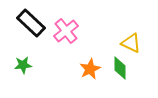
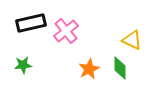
black rectangle: rotated 56 degrees counterclockwise
yellow triangle: moved 1 px right, 3 px up
orange star: moved 1 px left
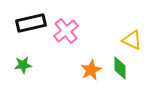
orange star: moved 2 px right, 1 px down
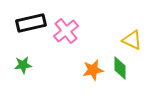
orange star: moved 2 px right; rotated 15 degrees clockwise
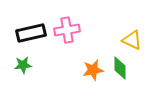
black rectangle: moved 10 px down
pink cross: moved 1 px right, 1 px up; rotated 30 degrees clockwise
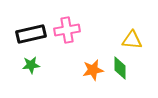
black rectangle: moved 1 px down
yellow triangle: rotated 20 degrees counterclockwise
green star: moved 8 px right
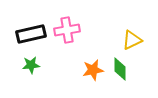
yellow triangle: rotated 30 degrees counterclockwise
green diamond: moved 1 px down
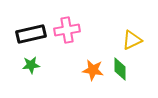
orange star: rotated 20 degrees clockwise
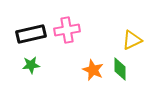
orange star: rotated 15 degrees clockwise
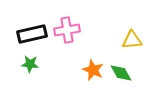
black rectangle: moved 1 px right
yellow triangle: rotated 20 degrees clockwise
green star: moved 1 px left, 1 px up; rotated 12 degrees clockwise
green diamond: moved 1 px right, 4 px down; rotated 30 degrees counterclockwise
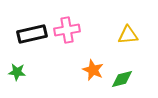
yellow triangle: moved 4 px left, 5 px up
green star: moved 13 px left, 8 px down
green diamond: moved 1 px right, 6 px down; rotated 75 degrees counterclockwise
